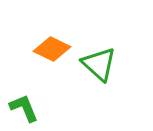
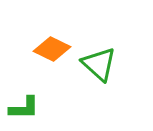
green L-shape: rotated 112 degrees clockwise
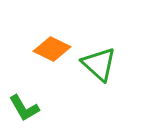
green L-shape: rotated 60 degrees clockwise
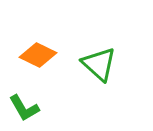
orange diamond: moved 14 px left, 6 px down
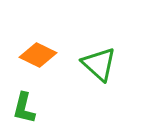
green L-shape: rotated 44 degrees clockwise
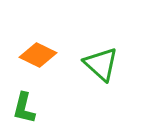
green triangle: moved 2 px right
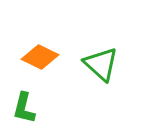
orange diamond: moved 2 px right, 2 px down
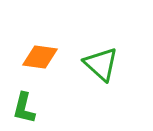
orange diamond: rotated 18 degrees counterclockwise
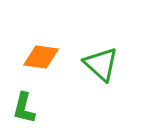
orange diamond: moved 1 px right
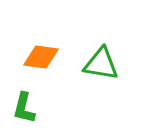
green triangle: rotated 33 degrees counterclockwise
